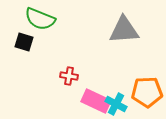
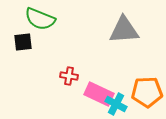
black square: moved 1 px left; rotated 24 degrees counterclockwise
pink rectangle: moved 3 px right, 7 px up
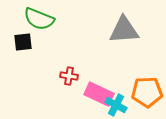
green semicircle: moved 1 px left
cyan cross: moved 1 px down
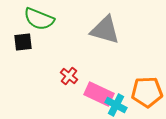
gray triangle: moved 19 px left; rotated 20 degrees clockwise
red cross: rotated 30 degrees clockwise
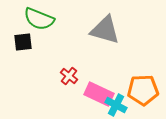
orange pentagon: moved 4 px left, 2 px up
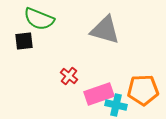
black square: moved 1 px right, 1 px up
pink rectangle: rotated 44 degrees counterclockwise
cyan cross: rotated 15 degrees counterclockwise
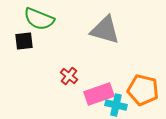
orange pentagon: rotated 16 degrees clockwise
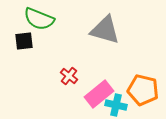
pink rectangle: rotated 20 degrees counterclockwise
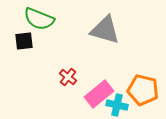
red cross: moved 1 px left, 1 px down
cyan cross: moved 1 px right
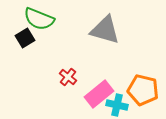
black square: moved 1 px right, 3 px up; rotated 24 degrees counterclockwise
